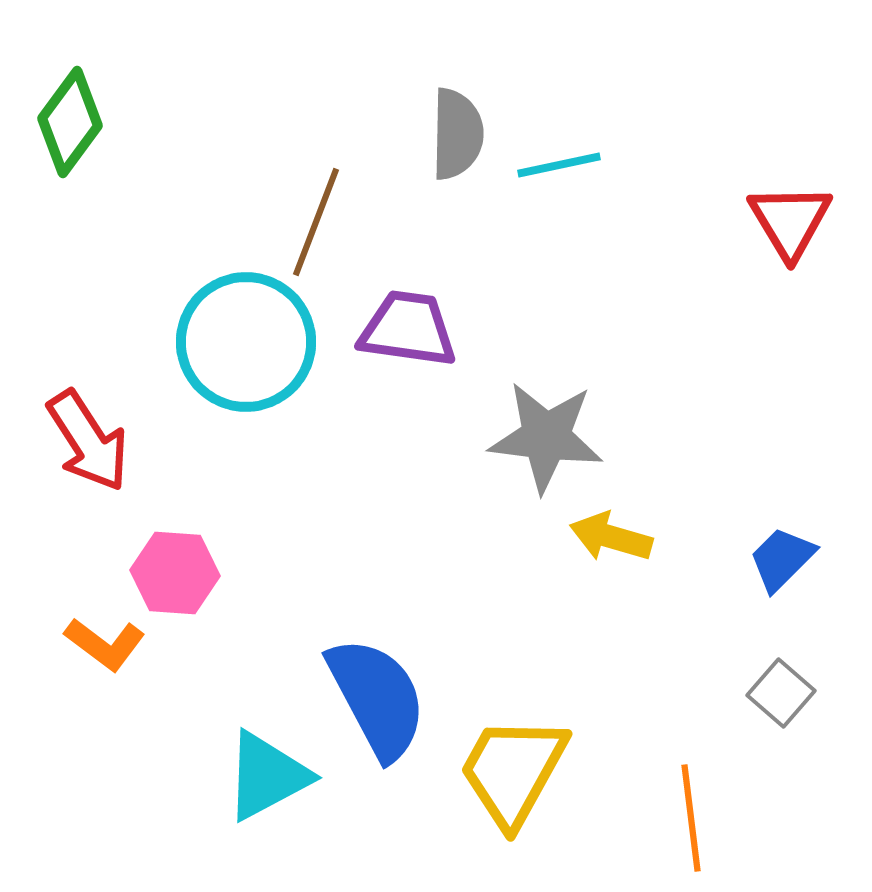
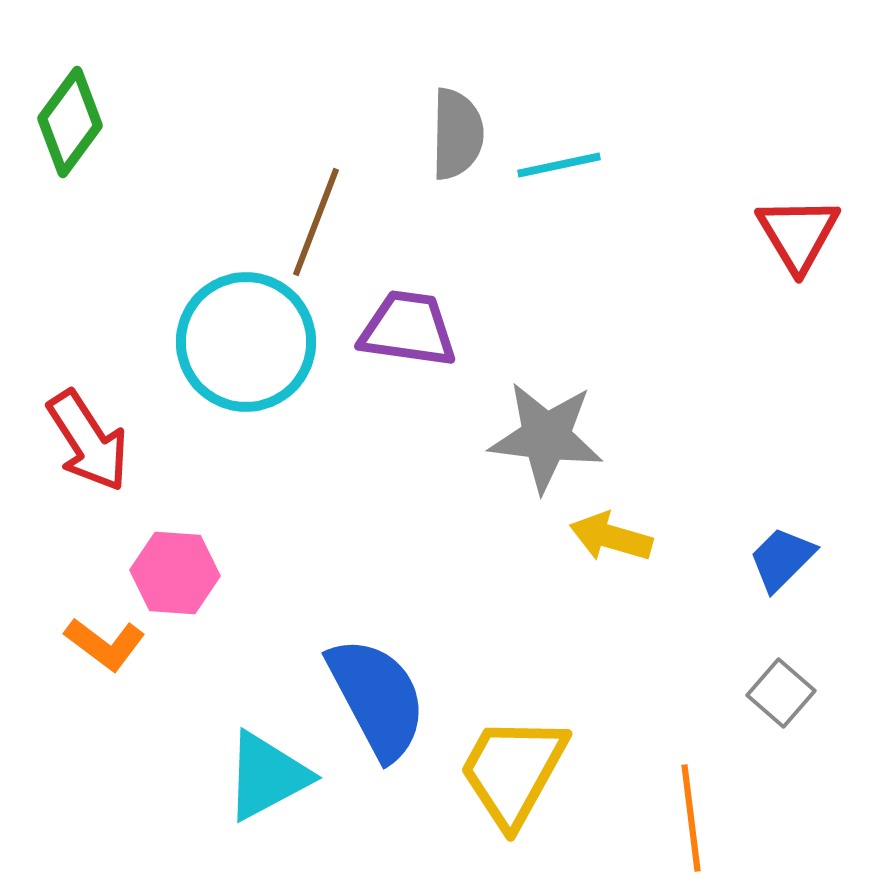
red triangle: moved 8 px right, 13 px down
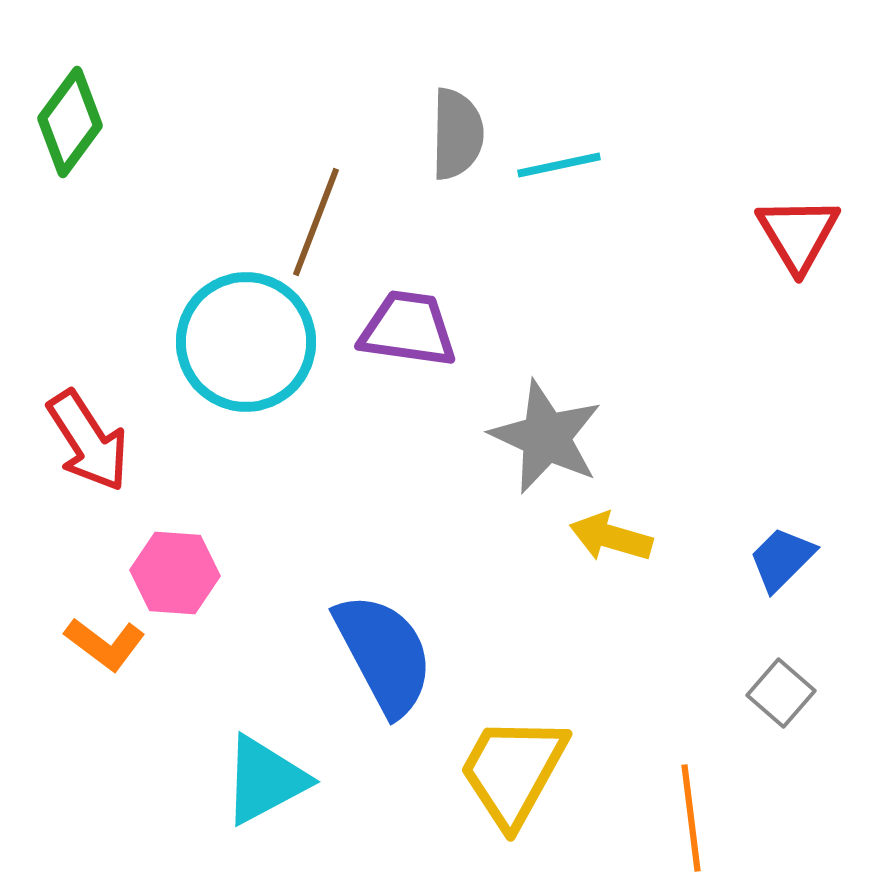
gray star: rotated 18 degrees clockwise
blue semicircle: moved 7 px right, 44 px up
cyan triangle: moved 2 px left, 4 px down
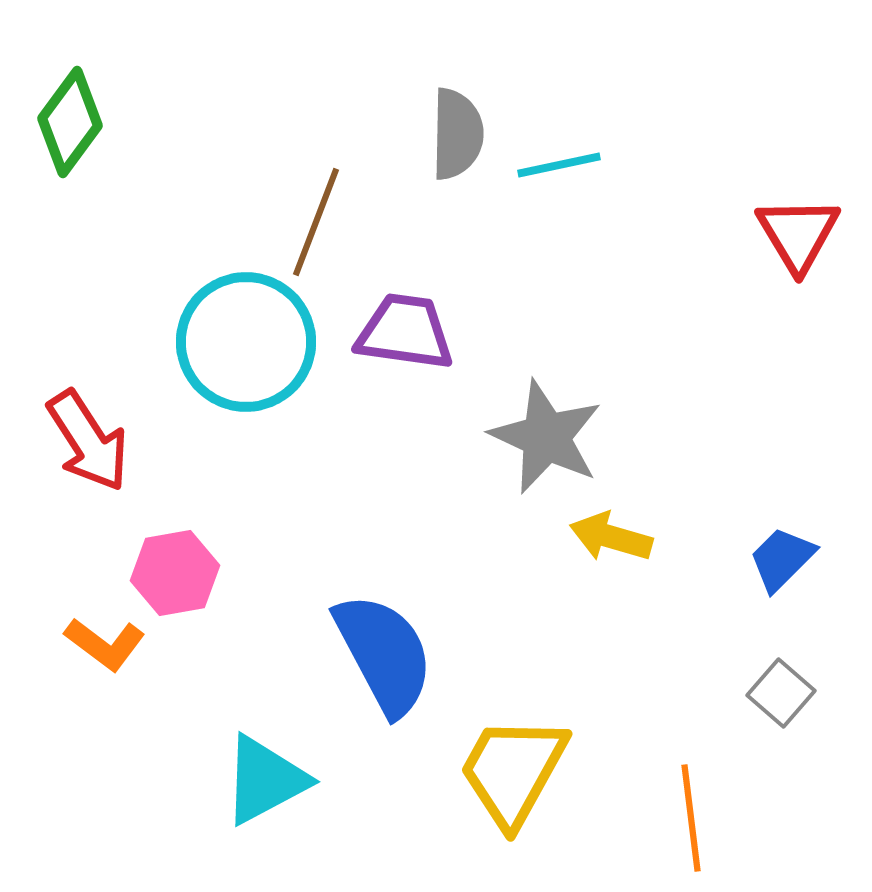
purple trapezoid: moved 3 px left, 3 px down
pink hexagon: rotated 14 degrees counterclockwise
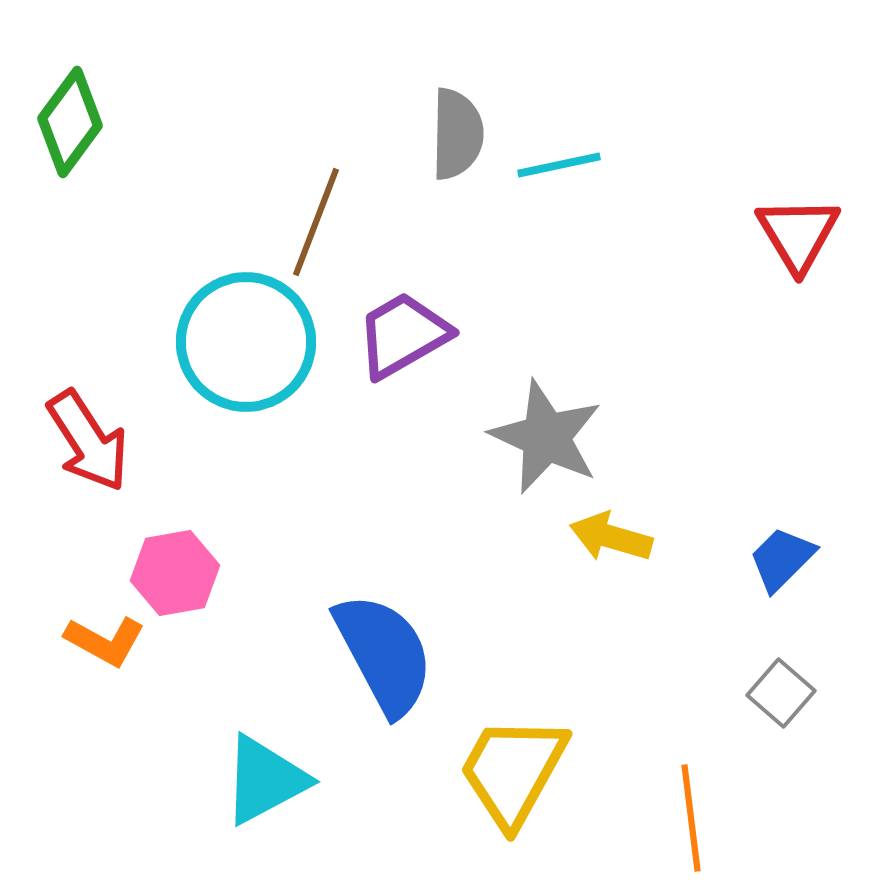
purple trapezoid: moved 2 px left, 3 px down; rotated 38 degrees counterclockwise
orange L-shape: moved 3 px up; rotated 8 degrees counterclockwise
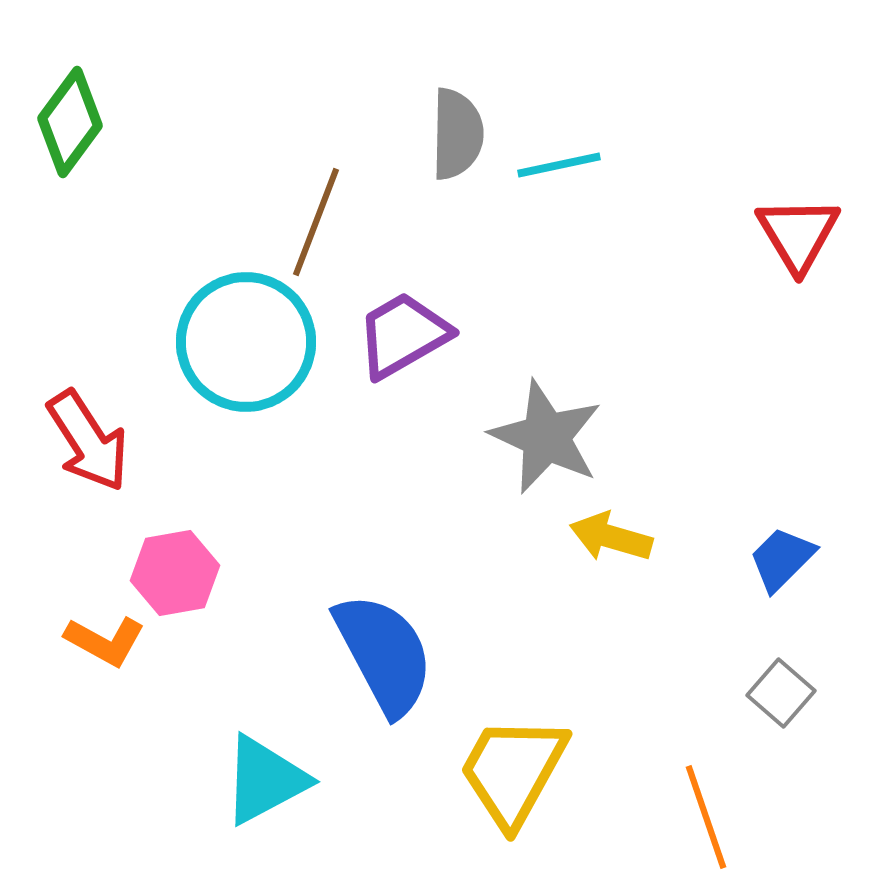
orange line: moved 15 px right, 1 px up; rotated 12 degrees counterclockwise
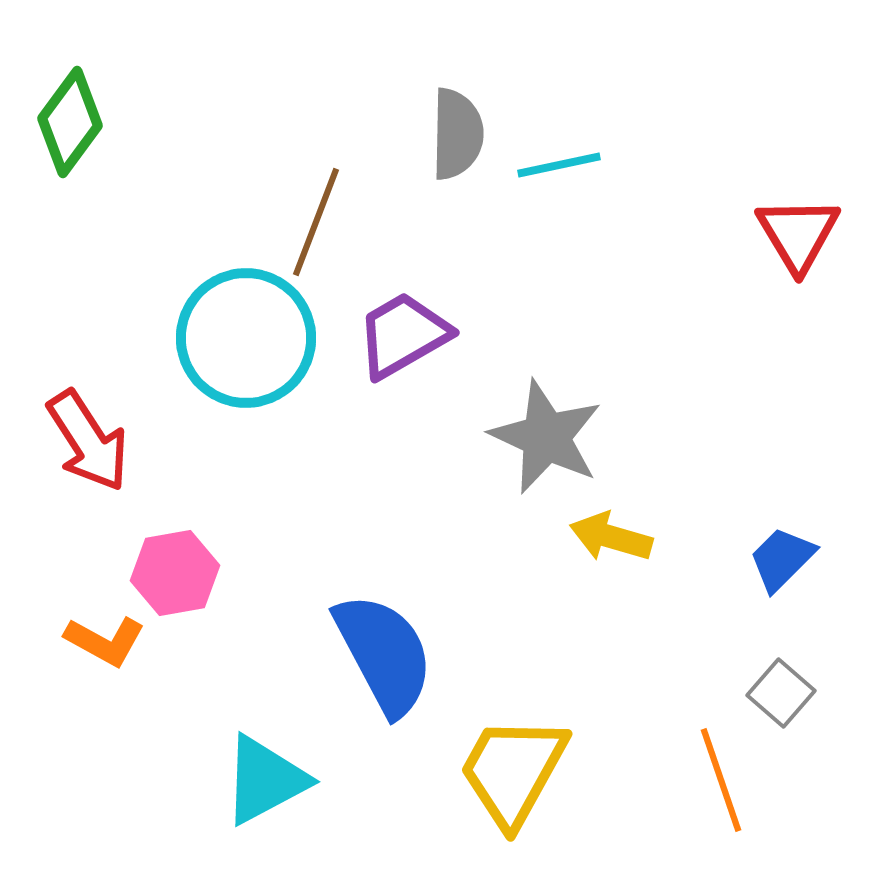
cyan circle: moved 4 px up
orange line: moved 15 px right, 37 px up
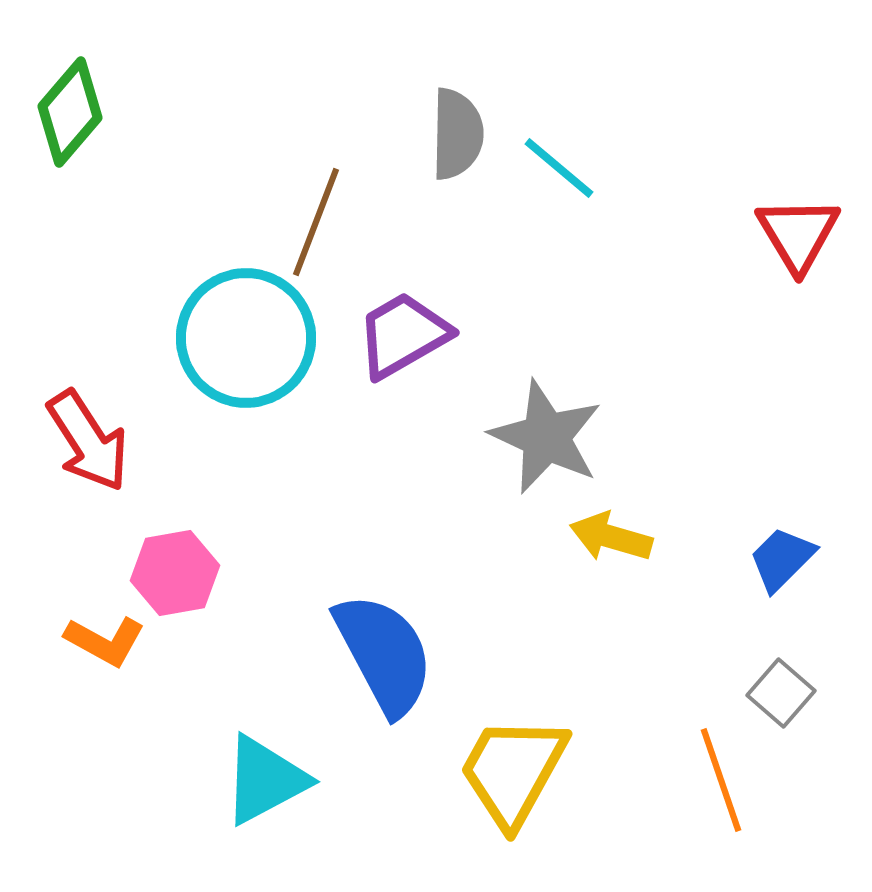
green diamond: moved 10 px up; rotated 4 degrees clockwise
cyan line: moved 3 px down; rotated 52 degrees clockwise
